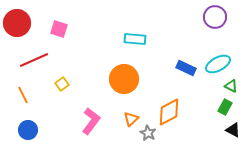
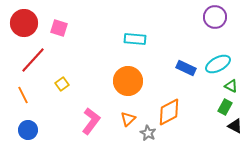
red circle: moved 7 px right
pink square: moved 1 px up
red line: moved 1 px left; rotated 24 degrees counterclockwise
orange circle: moved 4 px right, 2 px down
orange triangle: moved 3 px left
black triangle: moved 2 px right, 4 px up
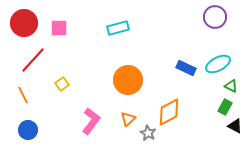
pink square: rotated 18 degrees counterclockwise
cyan rectangle: moved 17 px left, 11 px up; rotated 20 degrees counterclockwise
orange circle: moved 1 px up
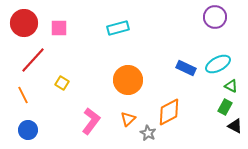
yellow square: moved 1 px up; rotated 24 degrees counterclockwise
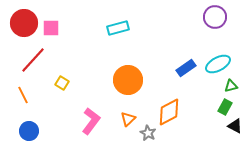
pink square: moved 8 px left
blue rectangle: rotated 60 degrees counterclockwise
green triangle: rotated 40 degrees counterclockwise
blue circle: moved 1 px right, 1 px down
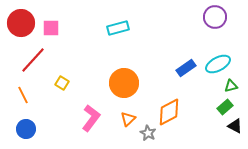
red circle: moved 3 px left
orange circle: moved 4 px left, 3 px down
green rectangle: rotated 21 degrees clockwise
pink L-shape: moved 3 px up
blue circle: moved 3 px left, 2 px up
